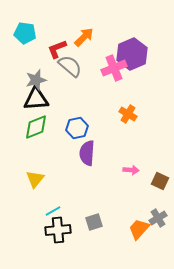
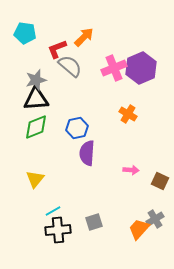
purple hexagon: moved 9 px right, 14 px down
gray cross: moved 3 px left, 1 px down
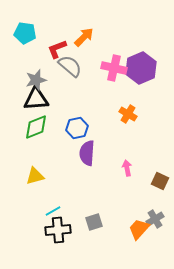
pink cross: rotated 35 degrees clockwise
pink arrow: moved 4 px left, 2 px up; rotated 105 degrees counterclockwise
yellow triangle: moved 3 px up; rotated 36 degrees clockwise
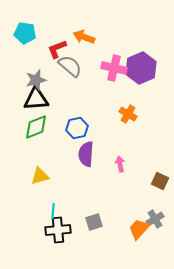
orange arrow: rotated 115 degrees counterclockwise
purple semicircle: moved 1 px left, 1 px down
pink arrow: moved 7 px left, 4 px up
yellow triangle: moved 5 px right
cyan line: rotated 56 degrees counterclockwise
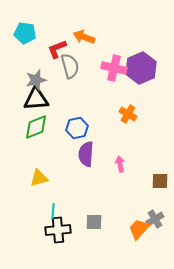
gray semicircle: rotated 35 degrees clockwise
yellow triangle: moved 1 px left, 2 px down
brown square: rotated 24 degrees counterclockwise
gray square: rotated 18 degrees clockwise
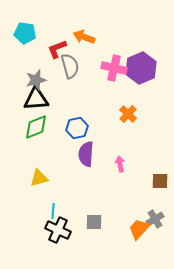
orange cross: rotated 12 degrees clockwise
black cross: rotated 30 degrees clockwise
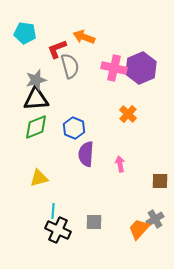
blue hexagon: moved 3 px left; rotated 25 degrees counterclockwise
